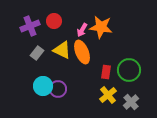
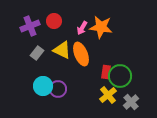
pink arrow: moved 2 px up
orange ellipse: moved 1 px left, 2 px down
green circle: moved 9 px left, 6 px down
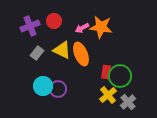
pink arrow: rotated 32 degrees clockwise
gray cross: moved 3 px left
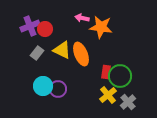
red circle: moved 9 px left, 8 px down
pink arrow: moved 10 px up; rotated 40 degrees clockwise
